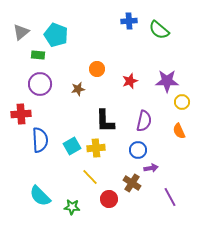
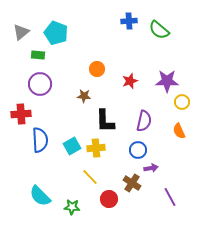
cyan pentagon: moved 2 px up
brown star: moved 6 px right, 7 px down; rotated 16 degrees clockwise
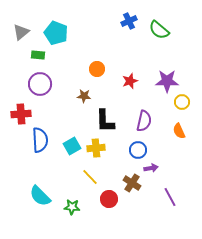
blue cross: rotated 21 degrees counterclockwise
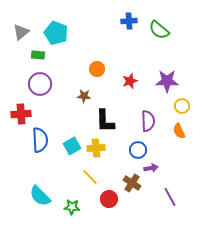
blue cross: rotated 21 degrees clockwise
yellow circle: moved 4 px down
purple semicircle: moved 4 px right; rotated 15 degrees counterclockwise
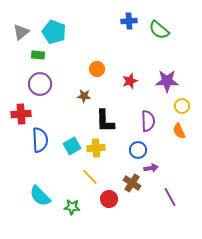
cyan pentagon: moved 2 px left, 1 px up
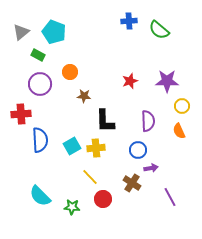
green rectangle: rotated 24 degrees clockwise
orange circle: moved 27 px left, 3 px down
red circle: moved 6 px left
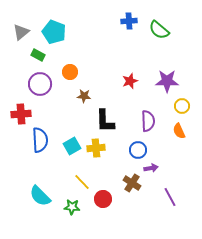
yellow line: moved 8 px left, 5 px down
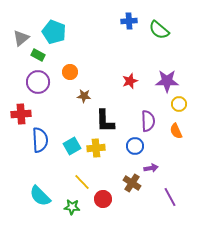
gray triangle: moved 6 px down
purple circle: moved 2 px left, 2 px up
yellow circle: moved 3 px left, 2 px up
orange semicircle: moved 3 px left
blue circle: moved 3 px left, 4 px up
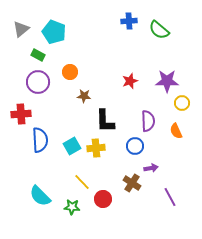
gray triangle: moved 9 px up
yellow circle: moved 3 px right, 1 px up
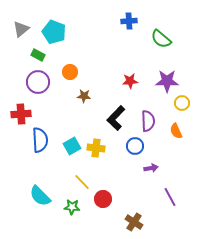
green semicircle: moved 2 px right, 9 px down
red star: rotated 14 degrees clockwise
black L-shape: moved 11 px right, 3 px up; rotated 45 degrees clockwise
yellow cross: rotated 12 degrees clockwise
brown cross: moved 2 px right, 39 px down
